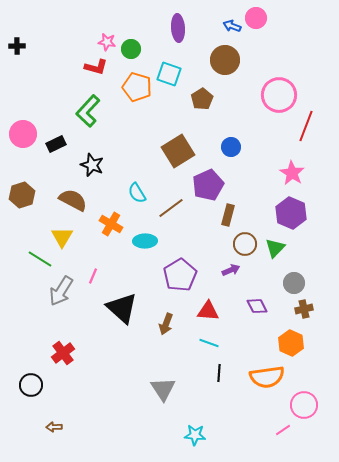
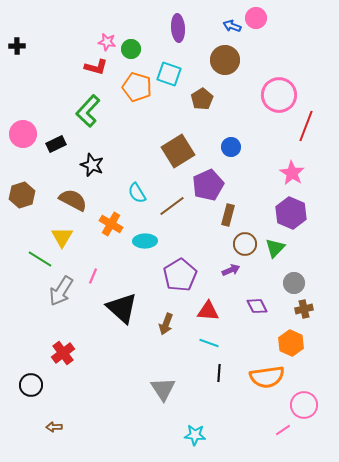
brown line at (171, 208): moved 1 px right, 2 px up
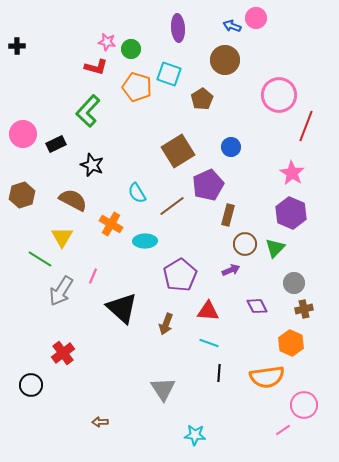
brown arrow at (54, 427): moved 46 px right, 5 px up
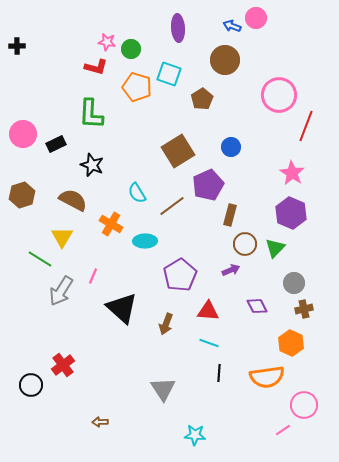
green L-shape at (88, 111): moved 3 px right, 3 px down; rotated 40 degrees counterclockwise
brown rectangle at (228, 215): moved 2 px right
red cross at (63, 353): moved 12 px down
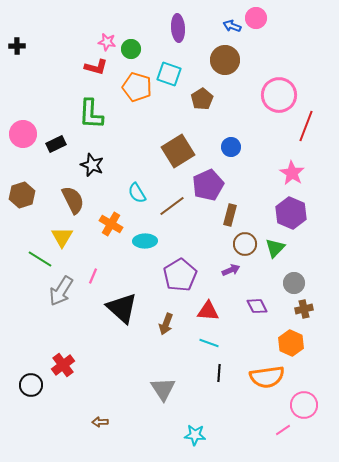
brown semicircle at (73, 200): rotated 36 degrees clockwise
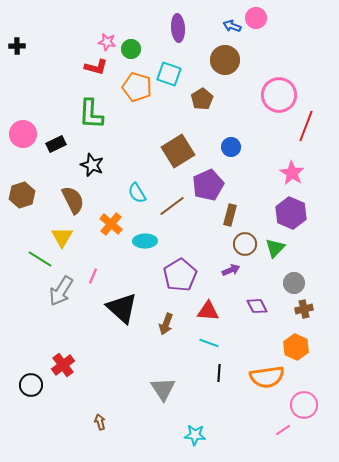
orange cross at (111, 224): rotated 10 degrees clockwise
orange hexagon at (291, 343): moved 5 px right, 4 px down
brown arrow at (100, 422): rotated 77 degrees clockwise
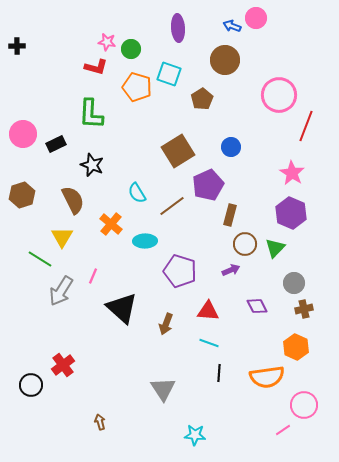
purple pentagon at (180, 275): moved 4 px up; rotated 24 degrees counterclockwise
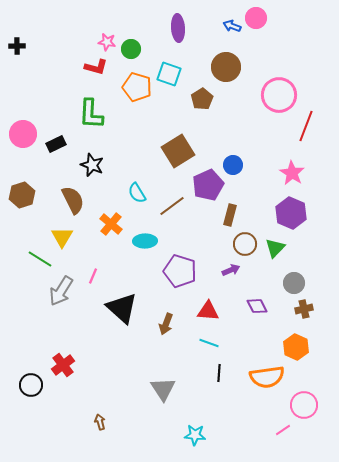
brown circle at (225, 60): moved 1 px right, 7 px down
blue circle at (231, 147): moved 2 px right, 18 px down
